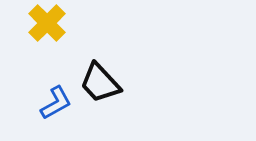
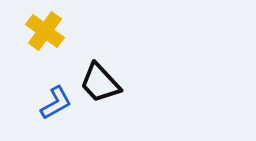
yellow cross: moved 2 px left, 8 px down; rotated 9 degrees counterclockwise
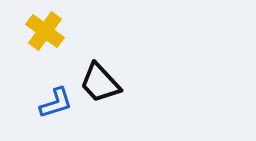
blue L-shape: rotated 12 degrees clockwise
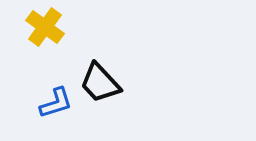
yellow cross: moved 4 px up
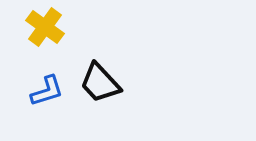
blue L-shape: moved 9 px left, 12 px up
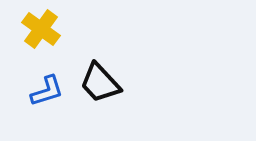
yellow cross: moved 4 px left, 2 px down
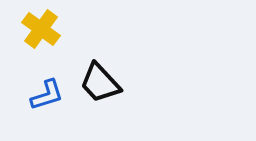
blue L-shape: moved 4 px down
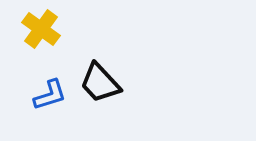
blue L-shape: moved 3 px right
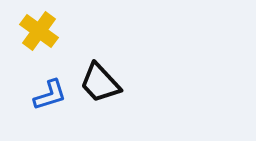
yellow cross: moved 2 px left, 2 px down
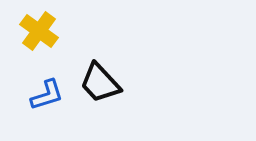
blue L-shape: moved 3 px left
